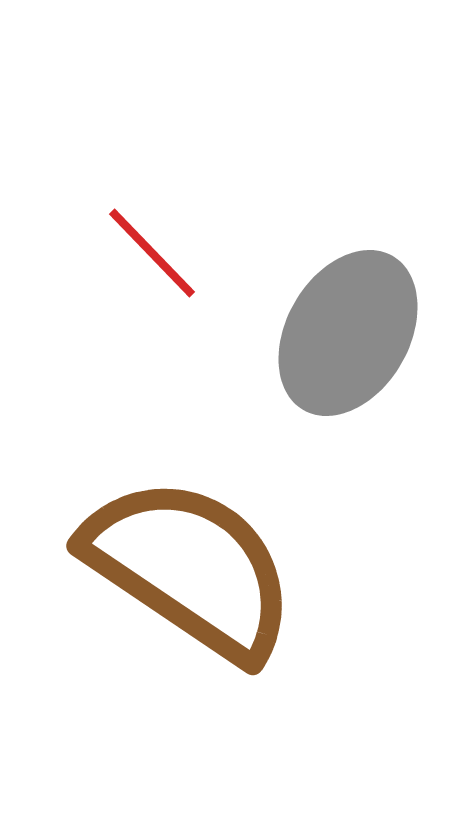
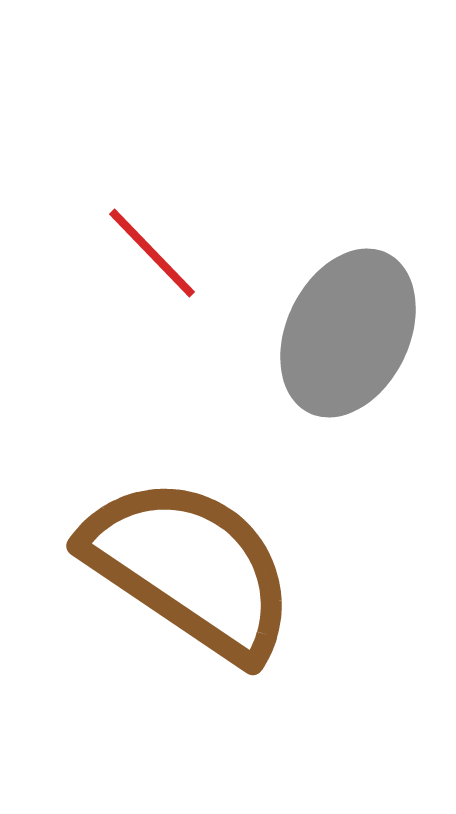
gray ellipse: rotated 4 degrees counterclockwise
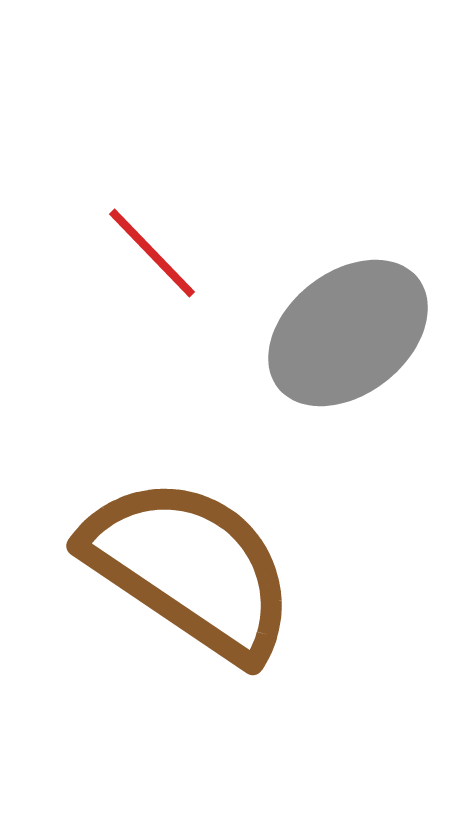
gray ellipse: rotated 26 degrees clockwise
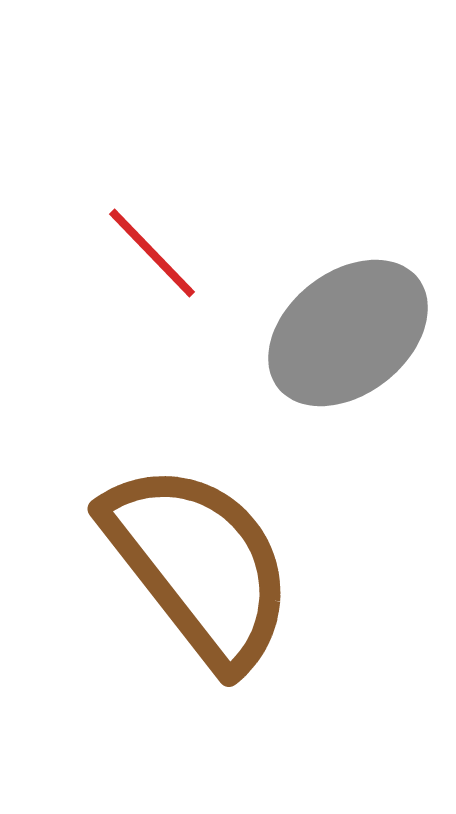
brown semicircle: moved 9 px right, 3 px up; rotated 18 degrees clockwise
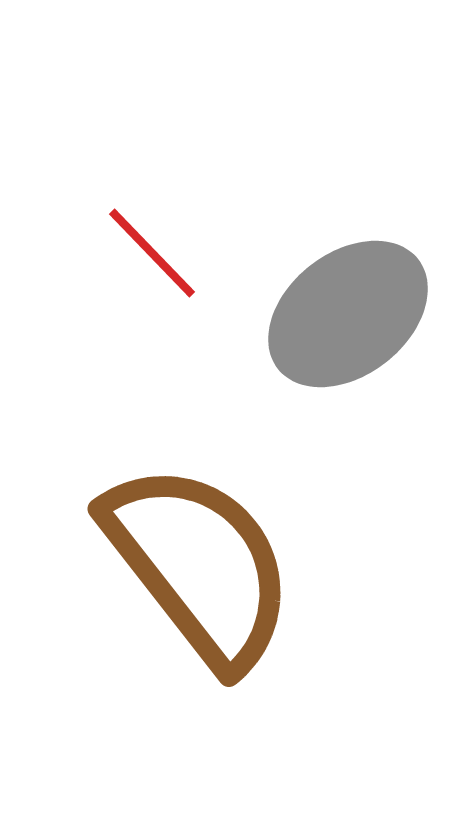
gray ellipse: moved 19 px up
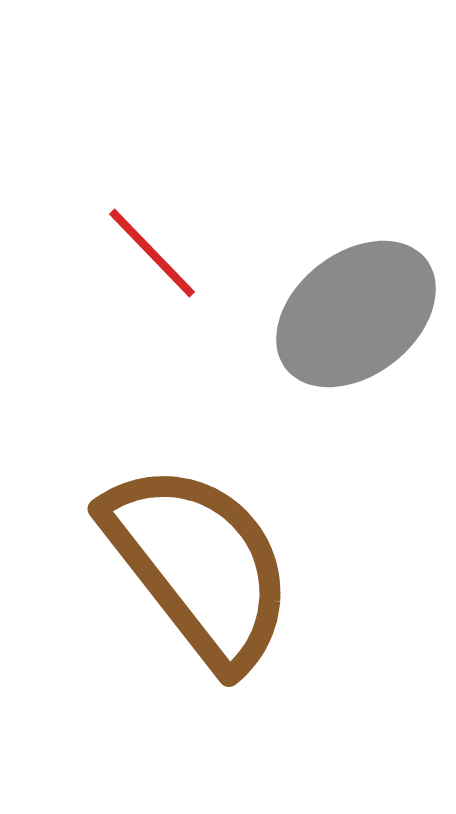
gray ellipse: moved 8 px right
